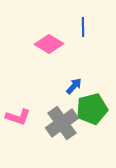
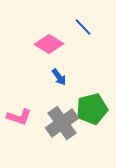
blue line: rotated 42 degrees counterclockwise
blue arrow: moved 15 px left, 9 px up; rotated 102 degrees clockwise
pink L-shape: moved 1 px right
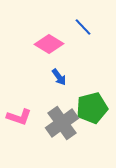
green pentagon: moved 1 px up
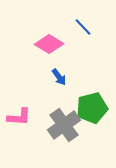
pink L-shape: rotated 15 degrees counterclockwise
gray cross: moved 2 px right, 2 px down
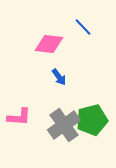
pink diamond: rotated 24 degrees counterclockwise
green pentagon: moved 12 px down
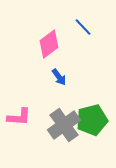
pink diamond: rotated 44 degrees counterclockwise
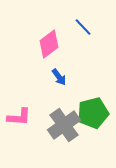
green pentagon: moved 1 px right, 7 px up
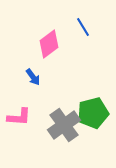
blue line: rotated 12 degrees clockwise
blue arrow: moved 26 px left
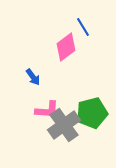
pink diamond: moved 17 px right, 3 px down
green pentagon: moved 1 px left
pink L-shape: moved 28 px right, 7 px up
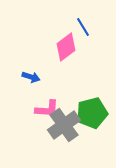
blue arrow: moved 2 px left; rotated 36 degrees counterclockwise
pink L-shape: moved 1 px up
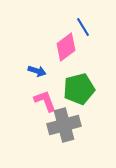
blue arrow: moved 6 px right, 6 px up
pink L-shape: moved 2 px left, 8 px up; rotated 115 degrees counterclockwise
green pentagon: moved 13 px left, 24 px up
gray cross: rotated 20 degrees clockwise
